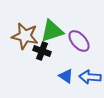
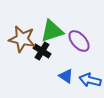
brown star: moved 3 px left, 3 px down
black cross: rotated 12 degrees clockwise
blue arrow: moved 3 px down; rotated 10 degrees clockwise
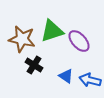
black cross: moved 8 px left, 14 px down
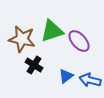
blue triangle: rotated 49 degrees clockwise
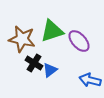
black cross: moved 2 px up
blue triangle: moved 16 px left, 6 px up
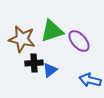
black cross: rotated 36 degrees counterclockwise
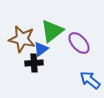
green triangle: rotated 20 degrees counterclockwise
purple ellipse: moved 2 px down
blue triangle: moved 9 px left, 21 px up
blue arrow: rotated 25 degrees clockwise
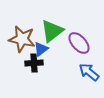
blue arrow: moved 1 px left, 8 px up
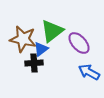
brown star: moved 1 px right
blue arrow: rotated 10 degrees counterclockwise
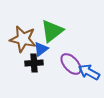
purple ellipse: moved 8 px left, 21 px down
